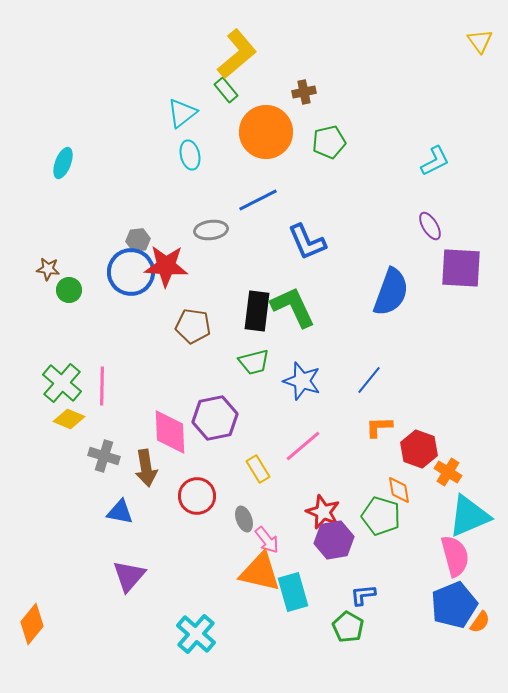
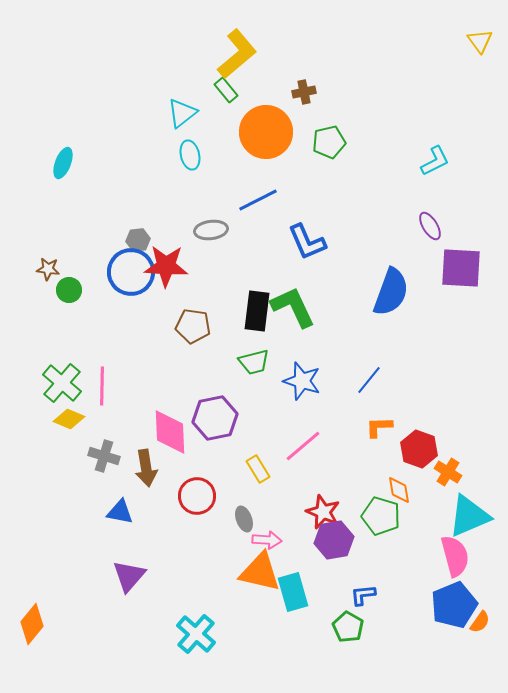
pink arrow at (267, 540): rotated 48 degrees counterclockwise
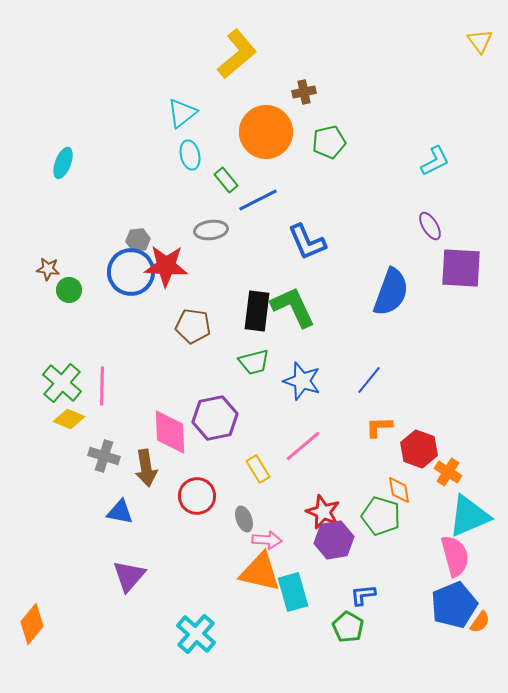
green rectangle at (226, 90): moved 90 px down
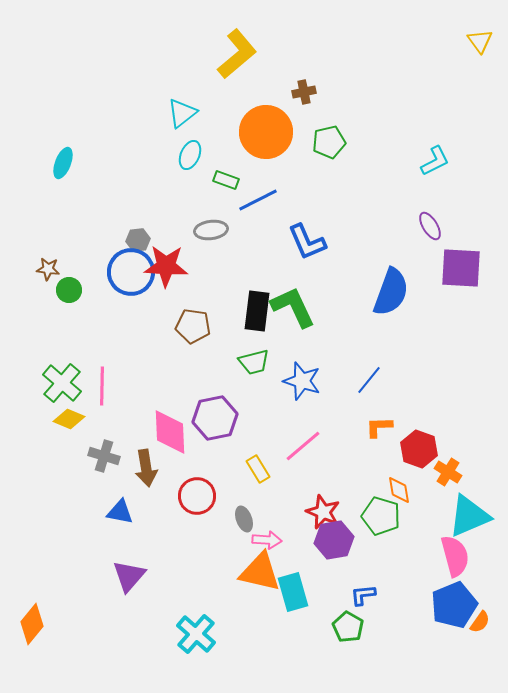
cyan ellipse at (190, 155): rotated 36 degrees clockwise
green rectangle at (226, 180): rotated 30 degrees counterclockwise
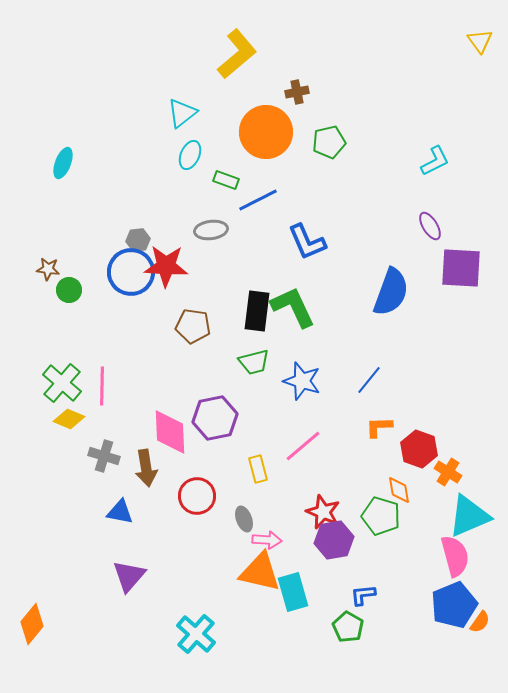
brown cross at (304, 92): moved 7 px left
yellow rectangle at (258, 469): rotated 16 degrees clockwise
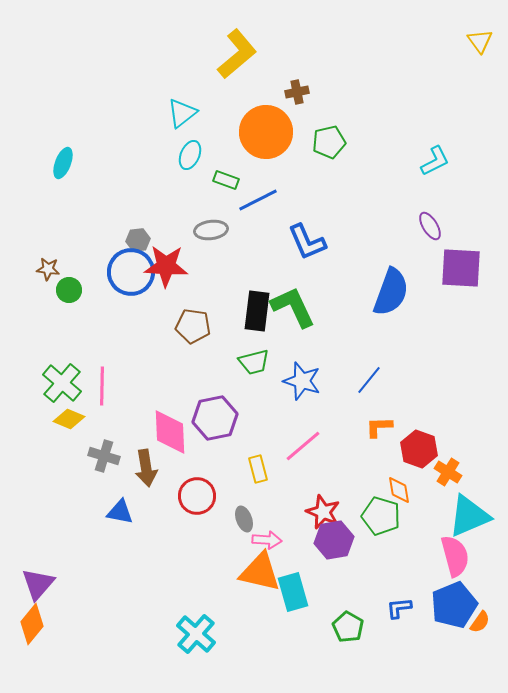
purple triangle at (129, 576): moved 91 px left, 8 px down
blue L-shape at (363, 595): moved 36 px right, 13 px down
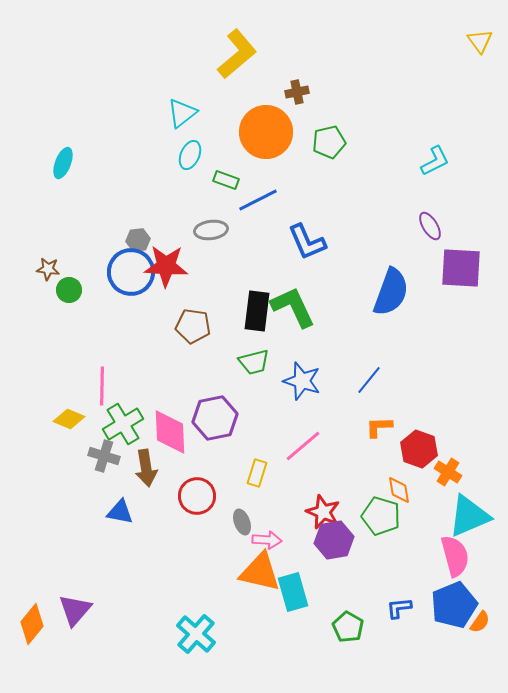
green cross at (62, 383): moved 61 px right, 41 px down; rotated 18 degrees clockwise
yellow rectangle at (258, 469): moved 1 px left, 4 px down; rotated 32 degrees clockwise
gray ellipse at (244, 519): moved 2 px left, 3 px down
purple triangle at (38, 584): moved 37 px right, 26 px down
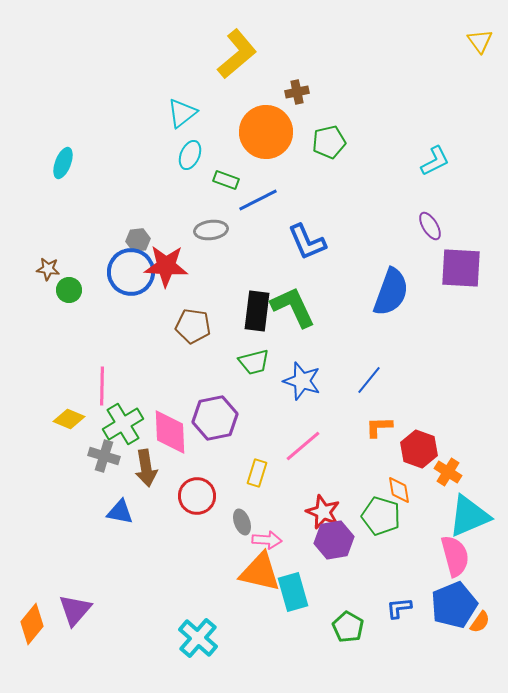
cyan cross at (196, 634): moved 2 px right, 4 px down
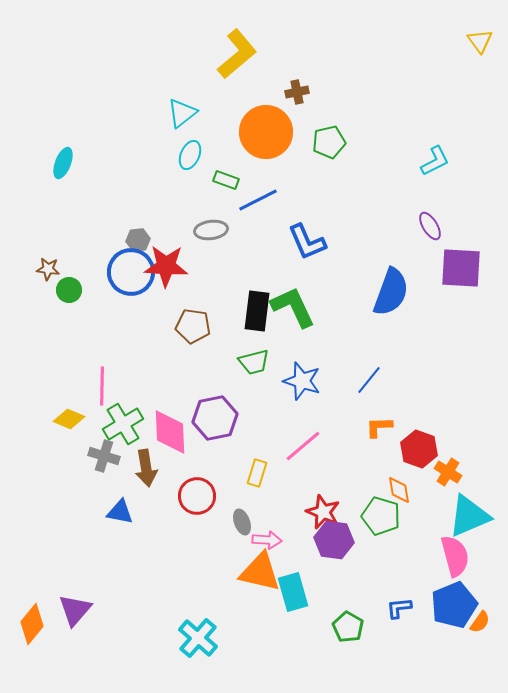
purple hexagon at (334, 540): rotated 18 degrees clockwise
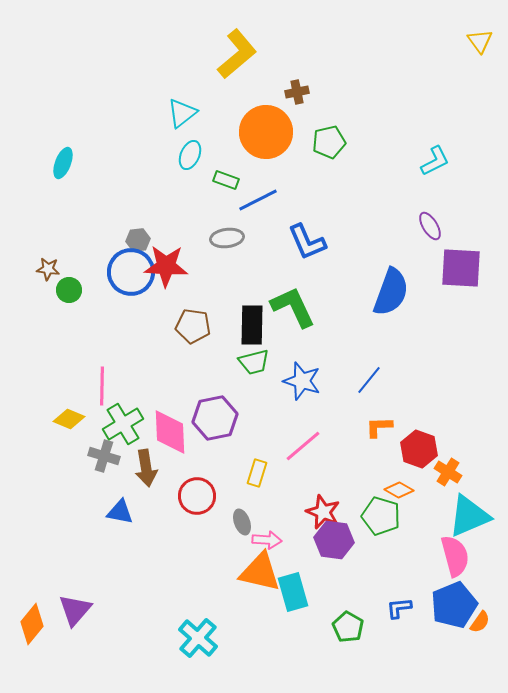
gray ellipse at (211, 230): moved 16 px right, 8 px down
black rectangle at (257, 311): moved 5 px left, 14 px down; rotated 6 degrees counterclockwise
orange diamond at (399, 490): rotated 52 degrees counterclockwise
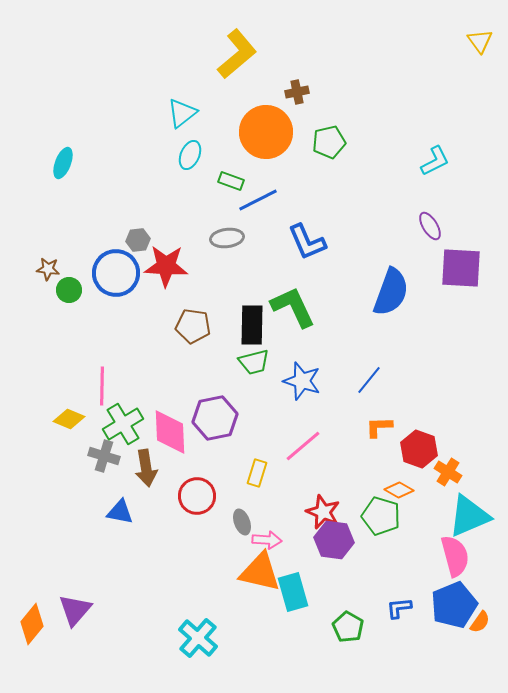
green rectangle at (226, 180): moved 5 px right, 1 px down
blue circle at (131, 272): moved 15 px left, 1 px down
